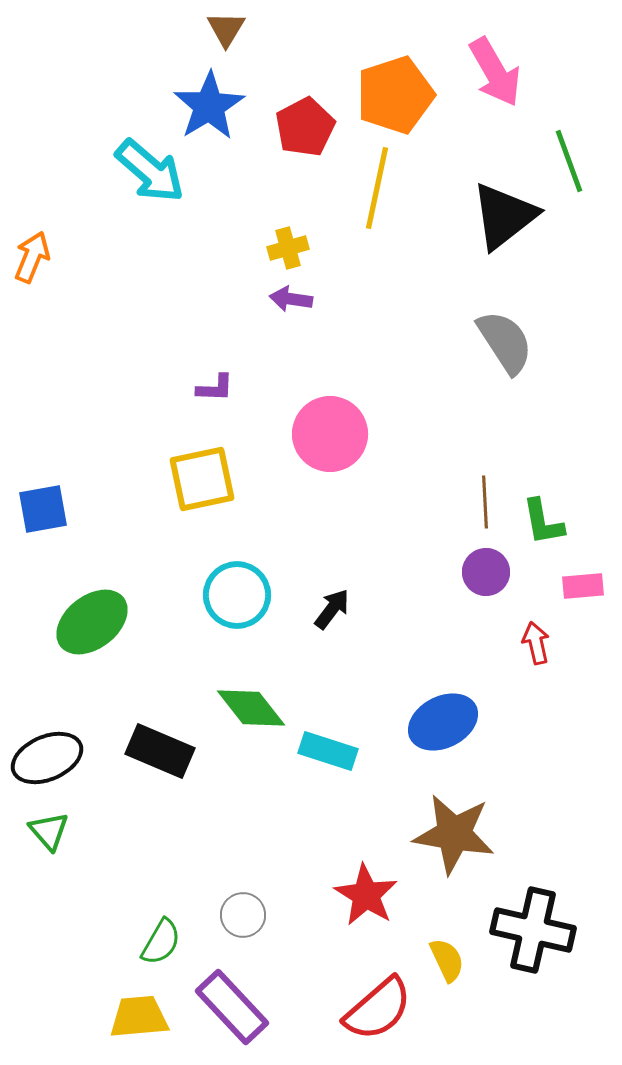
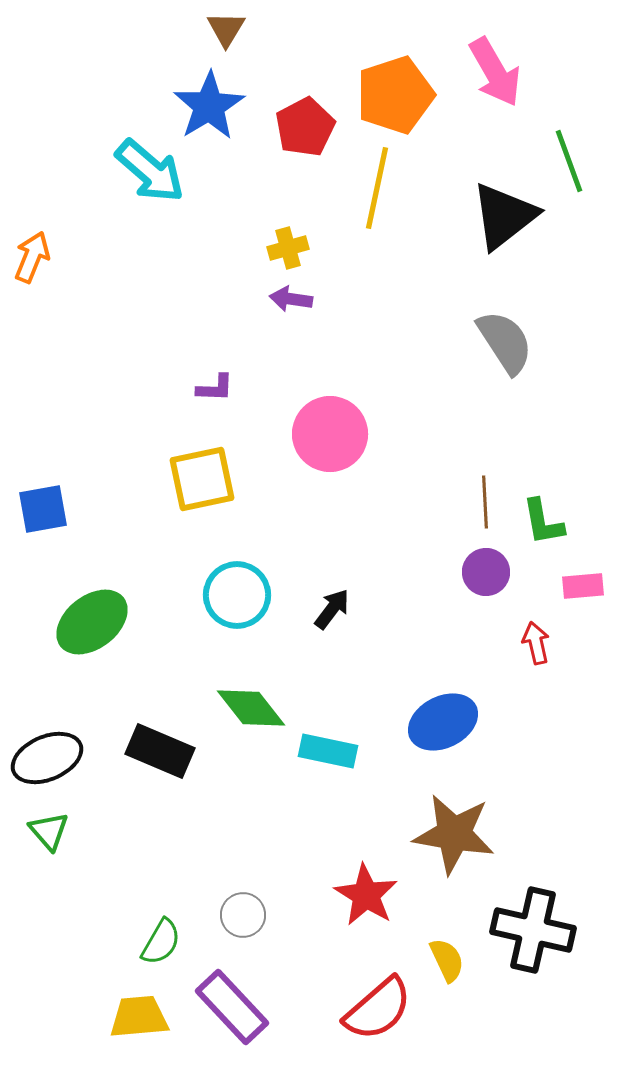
cyan rectangle: rotated 6 degrees counterclockwise
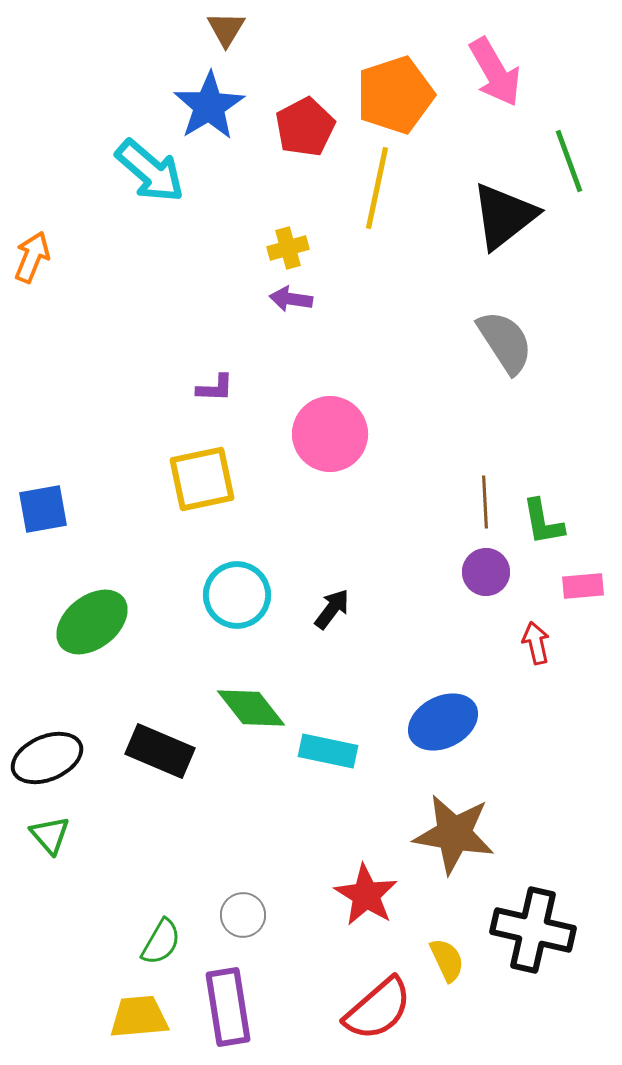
green triangle: moved 1 px right, 4 px down
purple rectangle: moved 4 px left; rotated 34 degrees clockwise
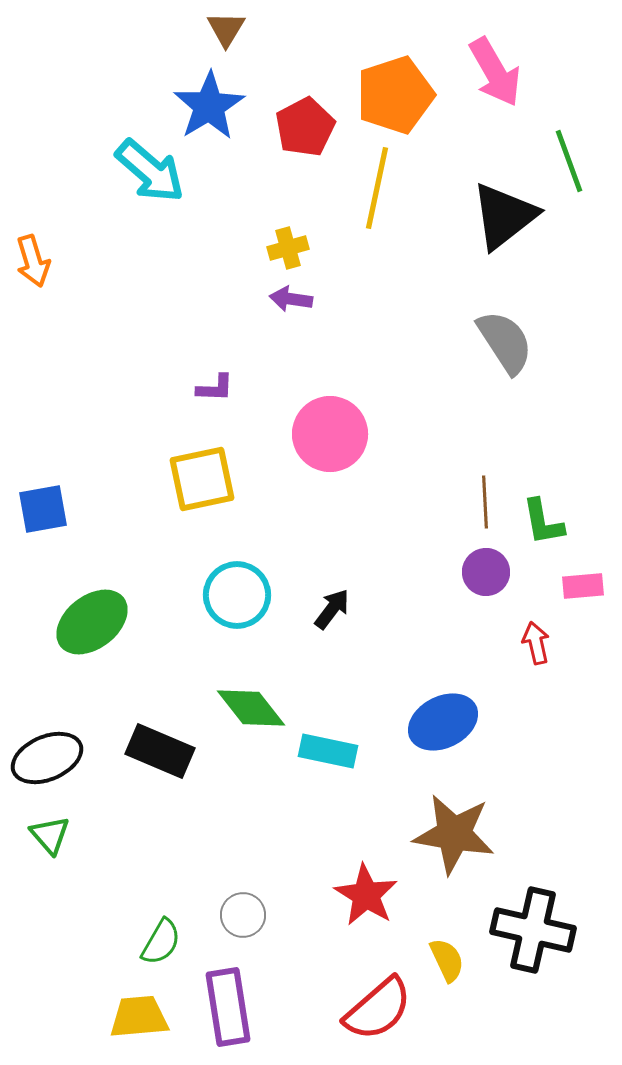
orange arrow: moved 1 px right, 4 px down; rotated 141 degrees clockwise
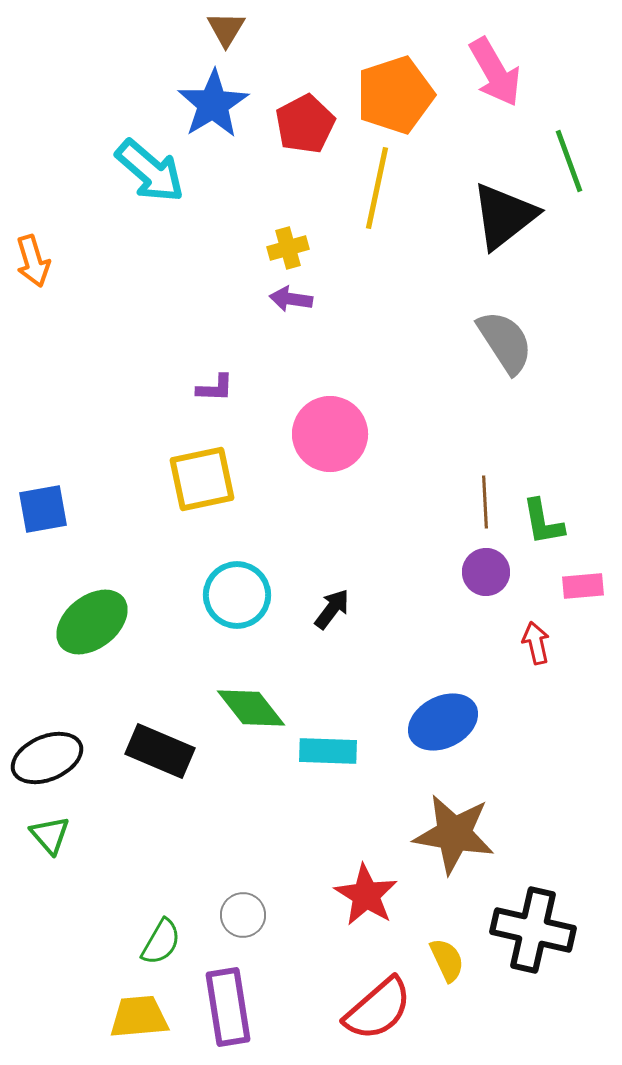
blue star: moved 4 px right, 2 px up
red pentagon: moved 3 px up
cyan rectangle: rotated 10 degrees counterclockwise
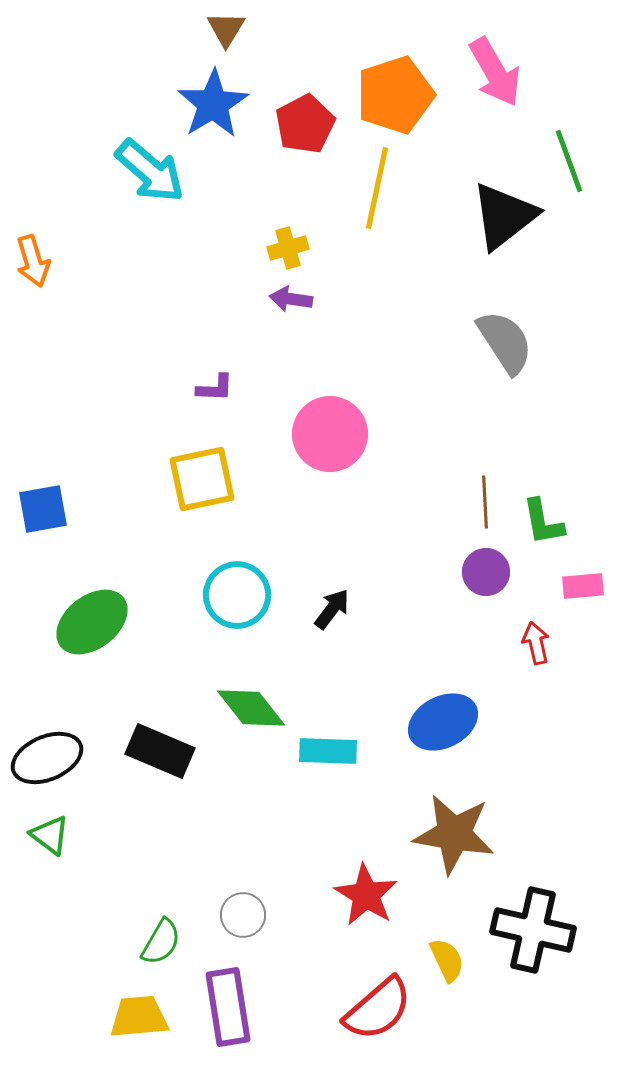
green triangle: rotated 12 degrees counterclockwise
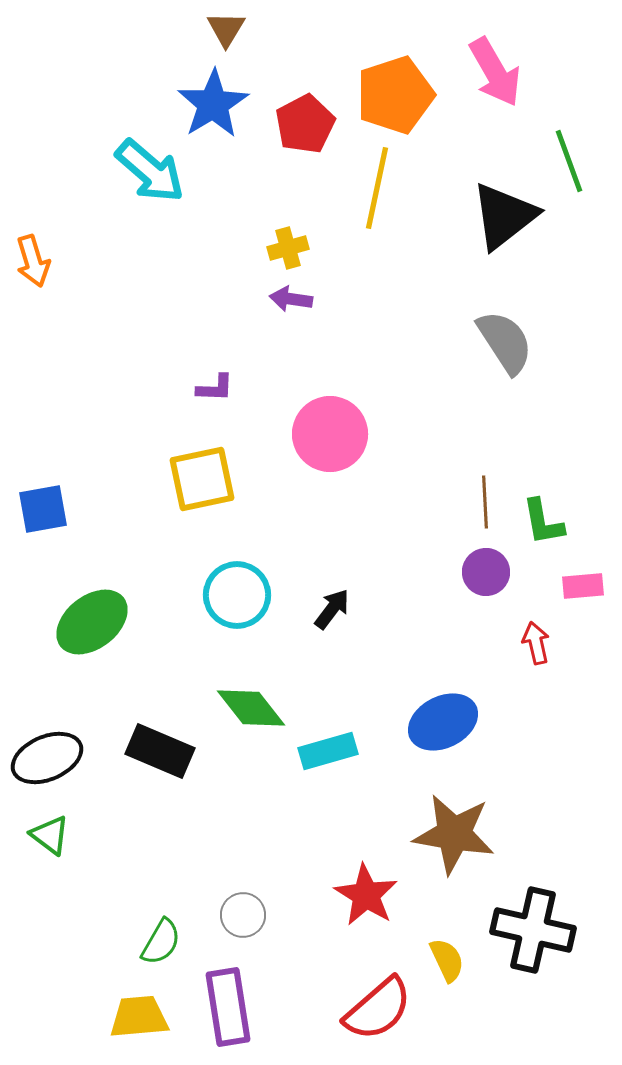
cyan rectangle: rotated 18 degrees counterclockwise
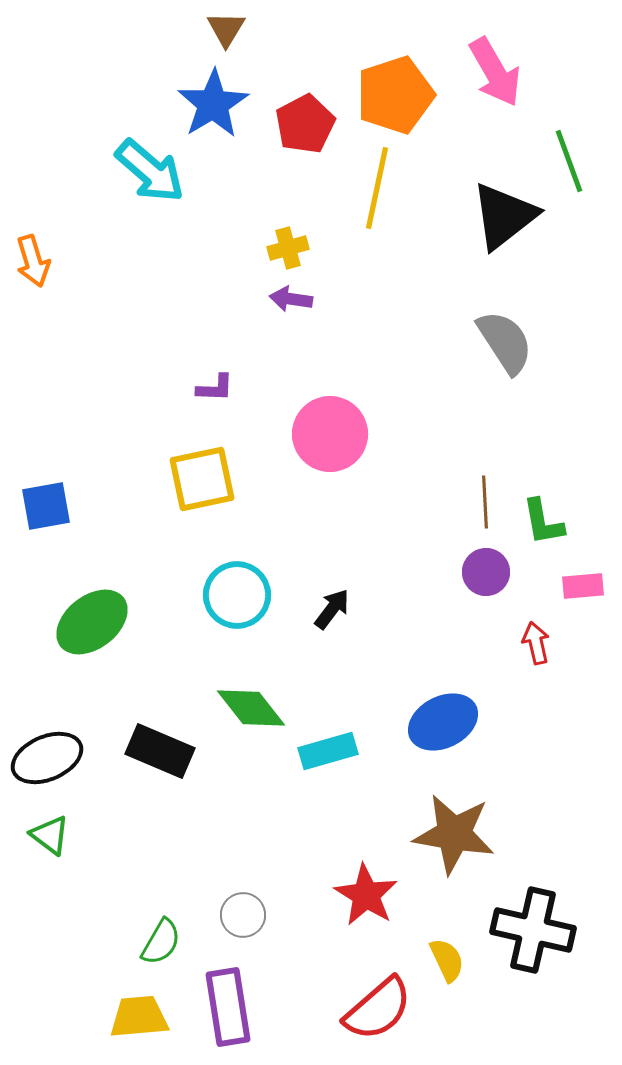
blue square: moved 3 px right, 3 px up
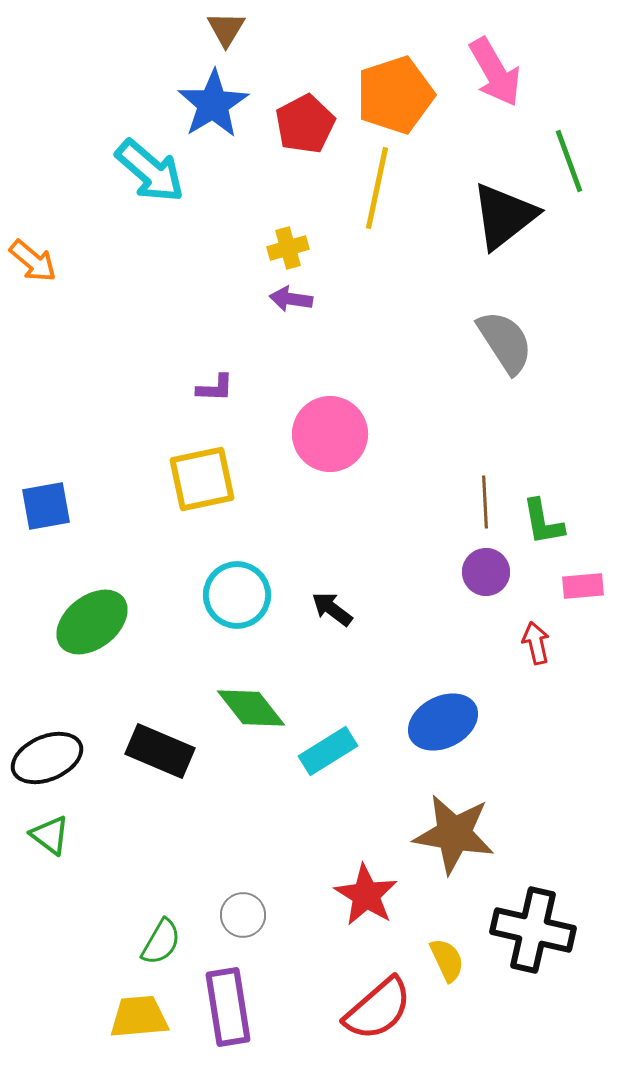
orange arrow: rotated 33 degrees counterclockwise
black arrow: rotated 90 degrees counterclockwise
cyan rectangle: rotated 16 degrees counterclockwise
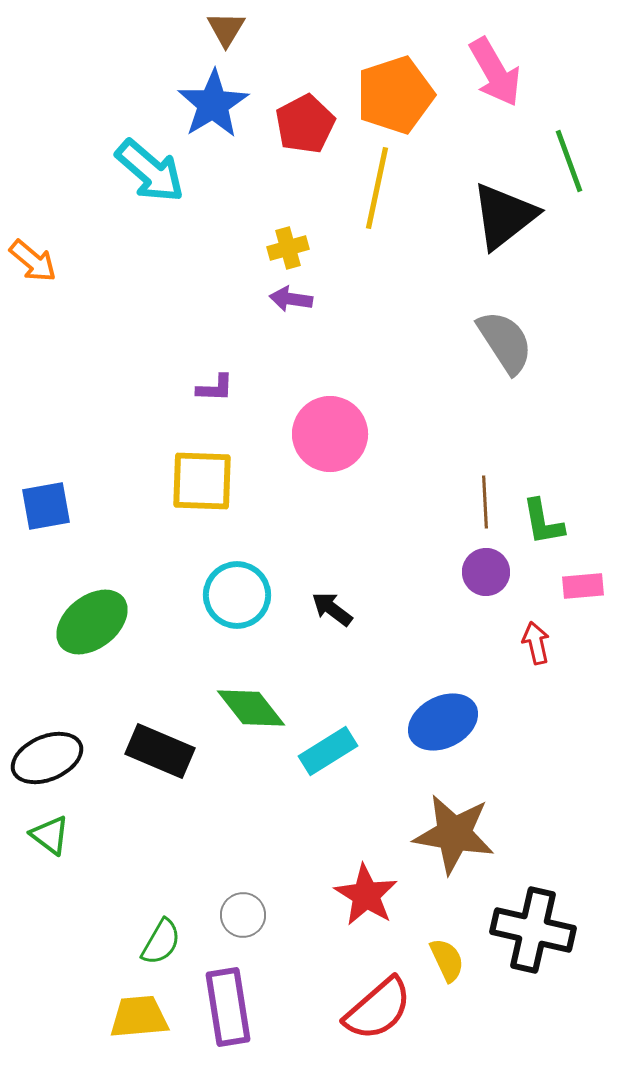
yellow square: moved 2 px down; rotated 14 degrees clockwise
